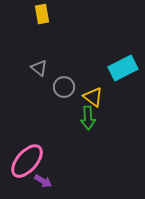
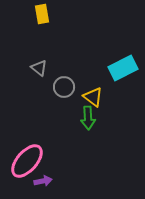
purple arrow: rotated 42 degrees counterclockwise
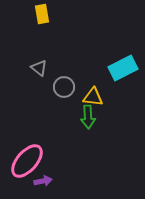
yellow triangle: rotated 30 degrees counterclockwise
green arrow: moved 1 px up
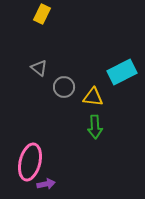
yellow rectangle: rotated 36 degrees clockwise
cyan rectangle: moved 1 px left, 4 px down
green arrow: moved 7 px right, 10 px down
pink ellipse: moved 3 px right, 1 px down; rotated 27 degrees counterclockwise
purple arrow: moved 3 px right, 3 px down
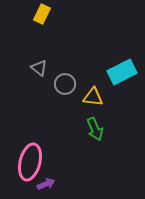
gray circle: moved 1 px right, 3 px up
green arrow: moved 2 px down; rotated 20 degrees counterclockwise
purple arrow: rotated 12 degrees counterclockwise
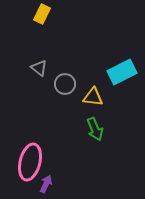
purple arrow: rotated 42 degrees counterclockwise
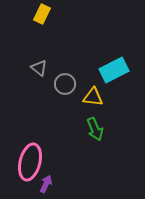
cyan rectangle: moved 8 px left, 2 px up
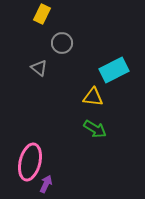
gray circle: moved 3 px left, 41 px up
green arrow: rotated 35 degrees counterclockwise
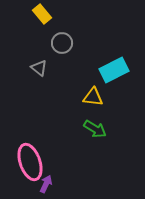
yellow rectangle: rotated 66 degrees counterclockwise
pink ellipse: rotated 33 degrees counterclockwise
